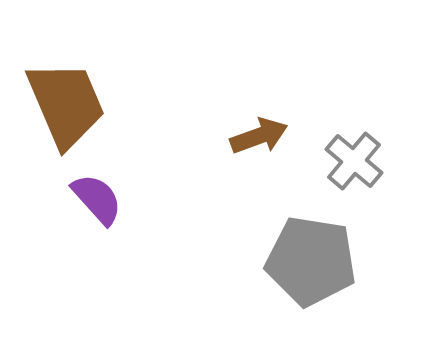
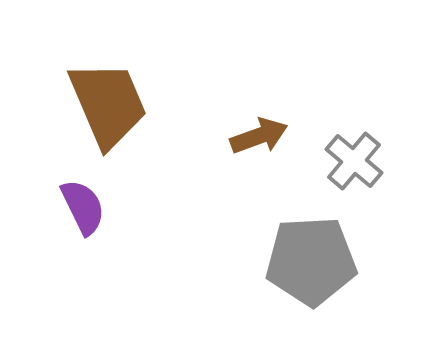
brown trapezoid: moved 42 px right
purple semicircle: moved 14 px left, 8 px down; rotated 16 degrees clockwise
gray pentagon: rotated 12 degrees counterclockwise
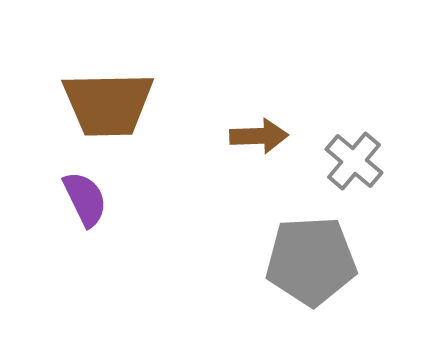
brown trapezoid: rotated 112 degrees clockwise
brown arrow: rotated 18 degrees clockwise
purple semicircle: moved 2 px right, 8 px up
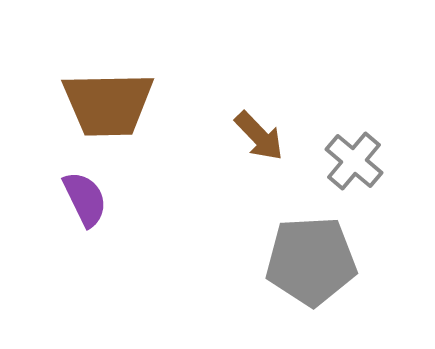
brown arrow: rotated 48 degrees clockwise
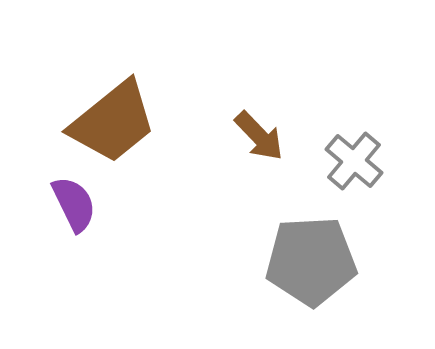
brown trapezoid: moved 5 px right, 18 px down; rotated 38 degrees counterclockwise
purple semicircle: moved 11 px left, 5 px down
